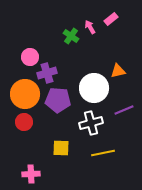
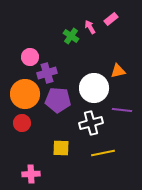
purple line: moved 2 px left; rotated 30 degrees clockwise
red circle: moved 2 px left, 1 px down
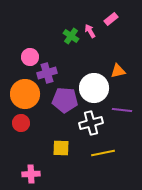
pink arrow: moved 4 px down
purple pentagon: moved 7 px right
red circle: moved 1 px left
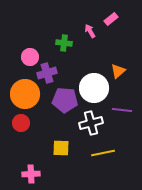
green cross: moved 7 px left, 7 px down; rotated 28 degrees counterclockwise
orange triangle: rotated 28 degrees counterclockwise
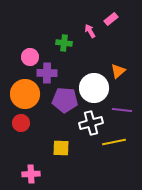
purple cross: rotated 18 degrees clockwise
yellow line: moved 11 px right, 11 px up
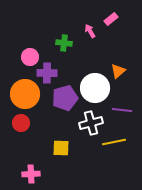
white circle: moved 1 px right
purple pentagon: moved 2 px up; rotated 20 degrees counterclockwise
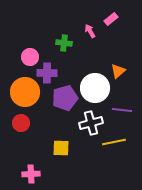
orange circle: moved 2 px up
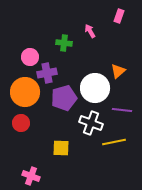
pink rectangle: moved 8 px right, 3 px up; rotated 32 degrees counterclockwise
purple cross: rotated 12 degrees counterclockwise
purple pentagon: moved 1 px left
white cross: rotated 35 degrees clockwise
pink cross: moved 2 px down; rotated 24 degrees clockwise
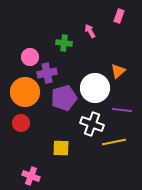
white cross: moved 1 px right, 1 px down
